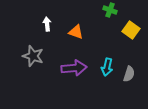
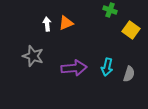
orange triangle: moved 10 px left, 9 px up; rotated 42 degrees counterclockwise
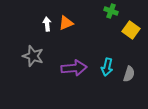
green cross: moved 1 px right, 1 px down
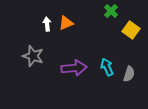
green cross: rotated 24 degrees clockwise
cyan arrow: rotated 144 degrees clockwise
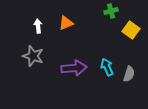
green cross: rotated 32 degrees clockwise
white arrow: moved 9 px left, 2 px down
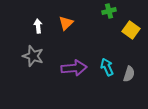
green cross: moved 2 px left
orange triangle: rotated 21 degrees counterclockwise
